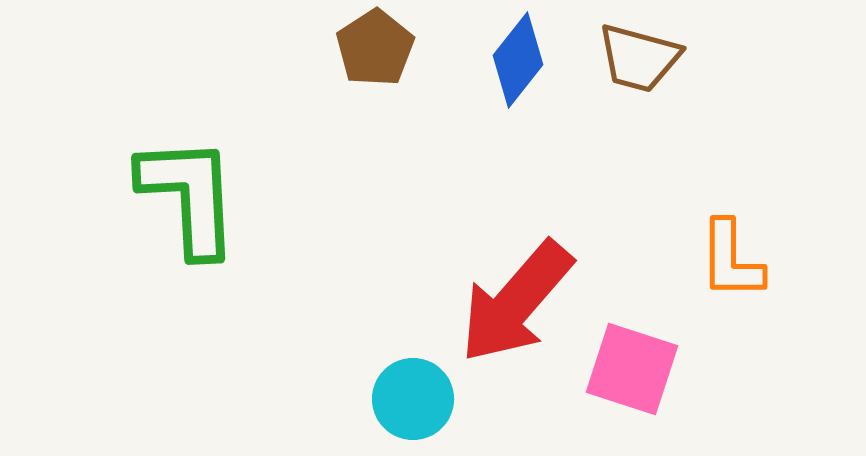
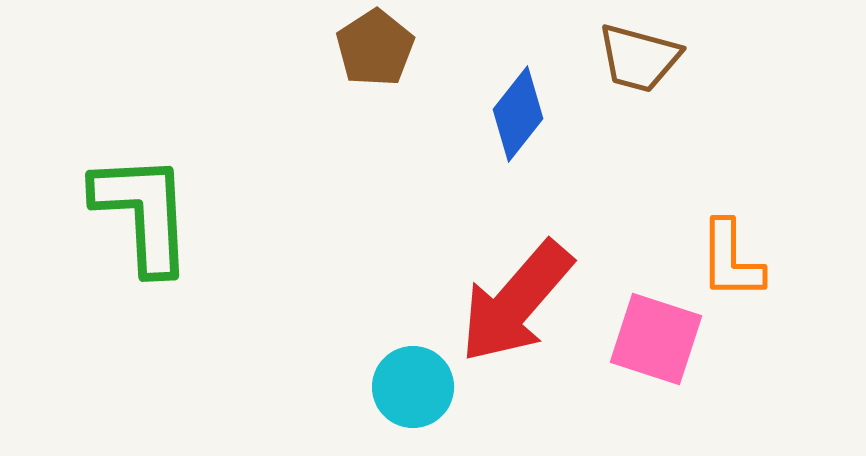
blue diamond: moved 54 px down
green L-shape: moved 46 px left, 17 px down
pink square: moved 24 px right, 30 px up
cyan circle: moved 12 px up
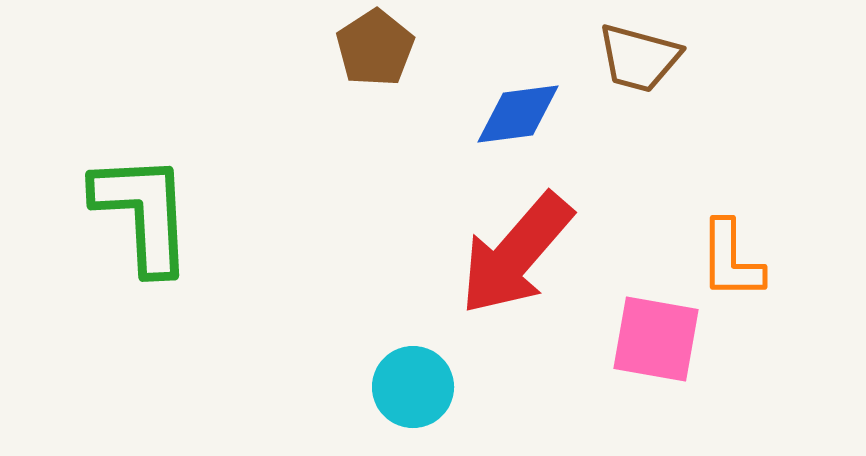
blue diamond: rotated 44 degrees clockwise
red arrow: moved 48 px up
pink square: rotated 8 degrees counterclockwise
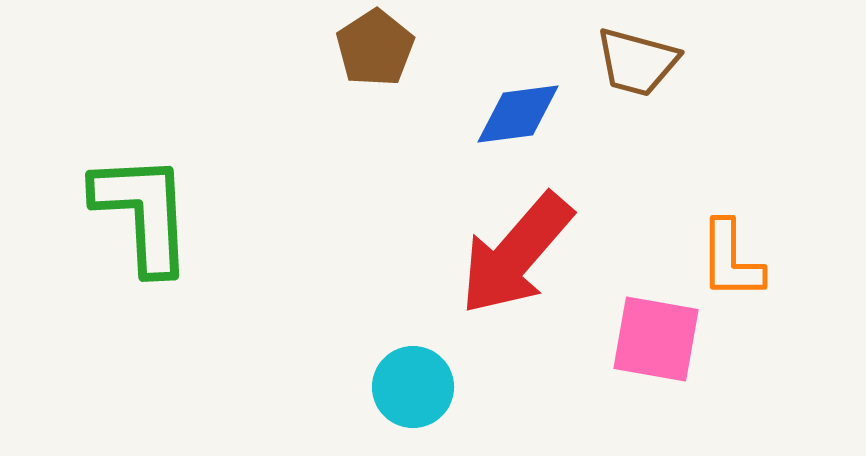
brown trapezoid: moved 2 px left, 4 px down
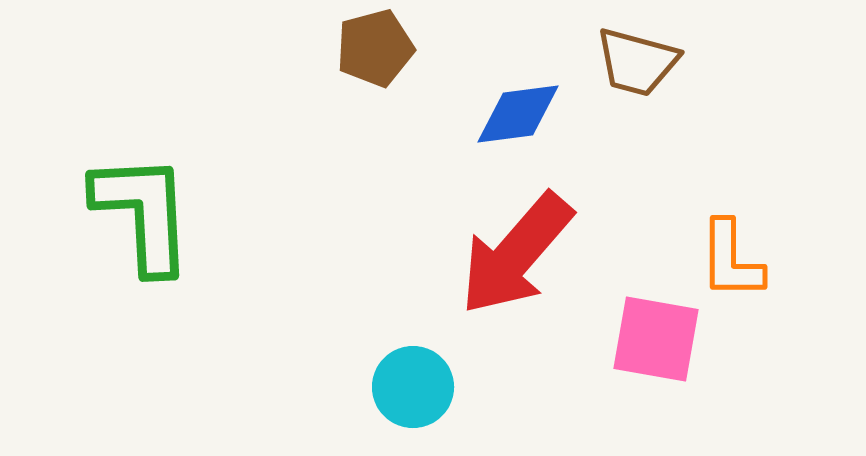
brown pentagon: rotated 18 degrees clockwise
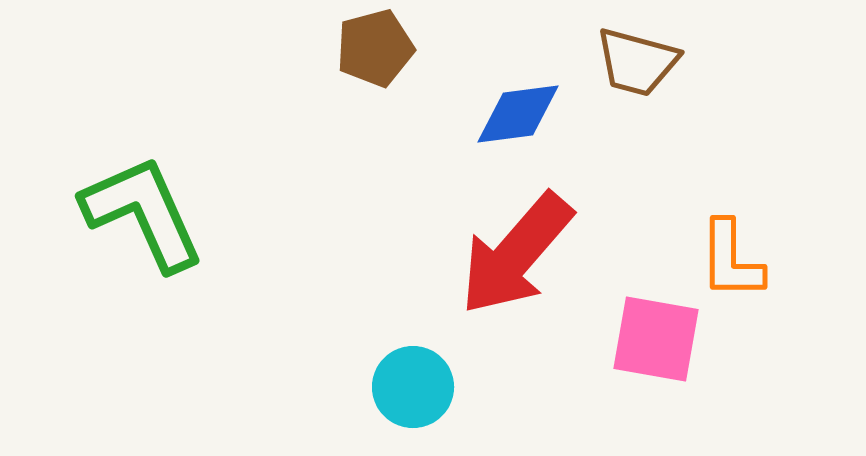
green L-shape: rotated 21 degrees counterclockwise
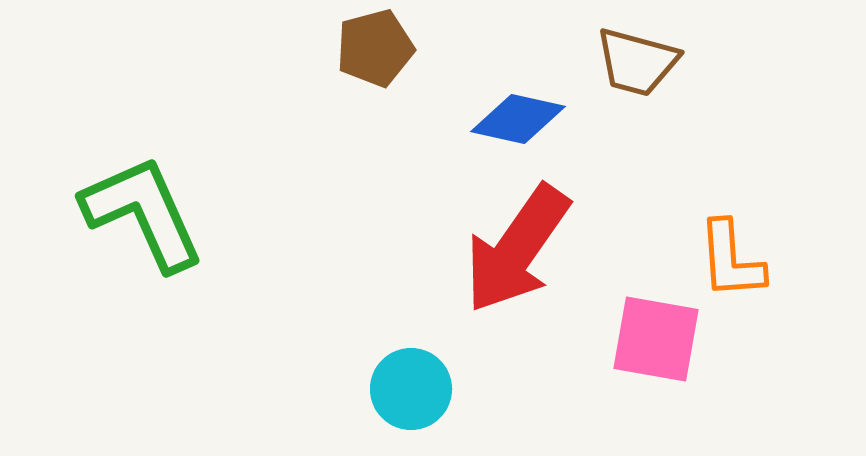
blue diamond: moved 5 px down; rotated 20 degrees clockwise
red arrow: moved 1 px right, 5 px up; rotated 6 degrees counterclockwise
orange L-shape: rotated 4 degrees counterclockwise
cyan circle: moved 2 px left, 2 px down
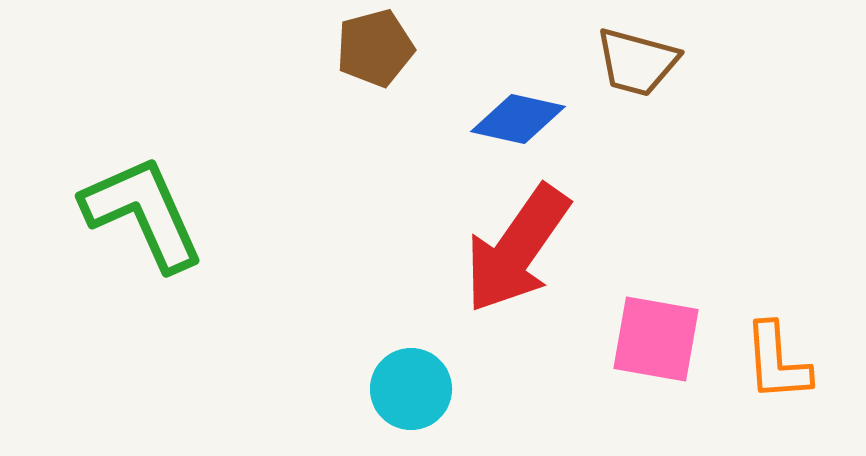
orange L-shape: moved 46 px right, 102 px down
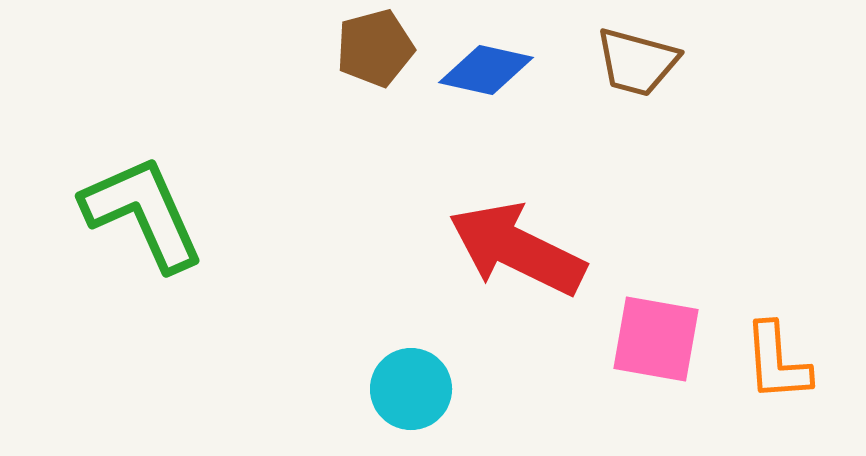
blue diamond: moved 32 px left, 49 px up
red arrow: rotated 81 degrees clockwise
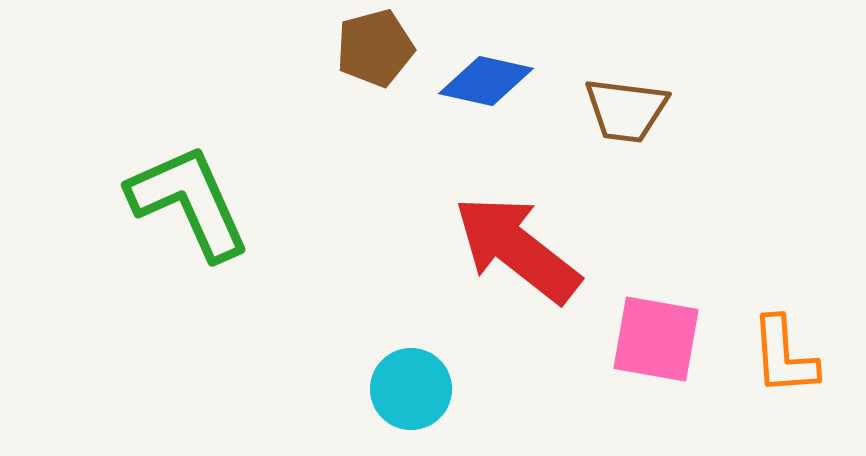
brown trapezoid: moved 11 px left, 48 px down; rotated 8 degrees counterclockwise
blue diamond: moved 11 px down
green L-shape: moved 46 px right, 11 px up
red arrow: rotated 12 degrees clockwise
orange L-shape: moved 7 px right, 6 px up
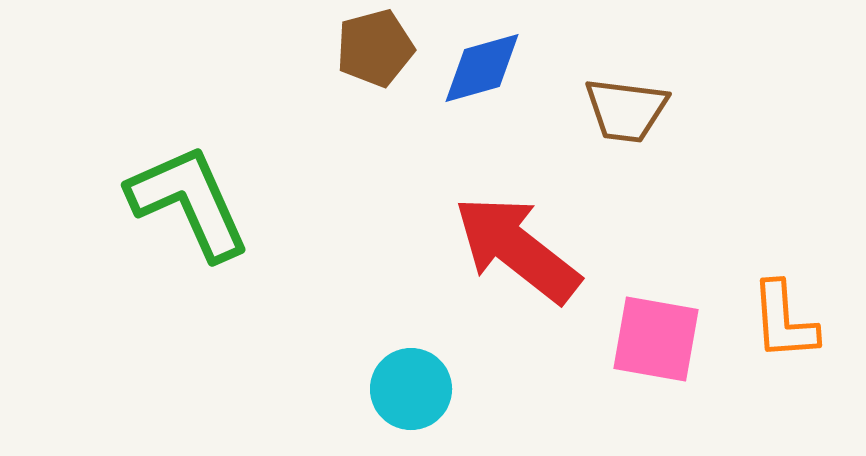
blue diamond: moved 4 px left, 13 px up; rotated 28 degrees counterclockwise
orange L-shape: moved 35 px up
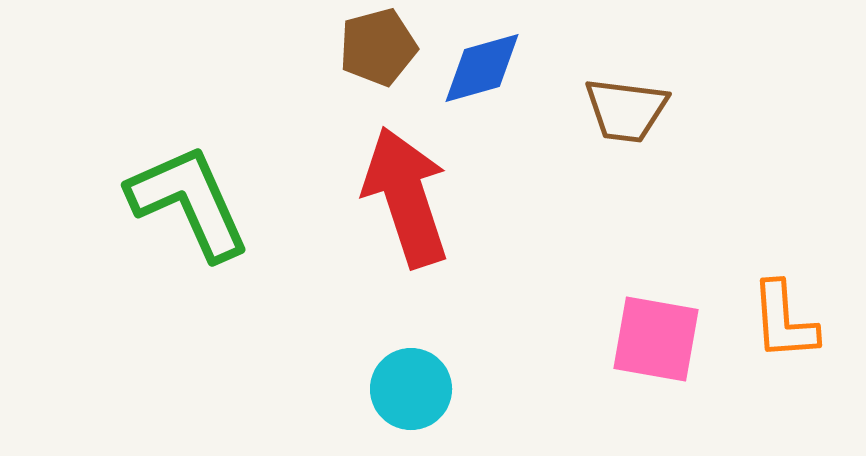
brown pentagon: moved 3 px right, 1 px up
red arrow: moved 111 px left, 52 px up; rotated 34 degrees clockwise
